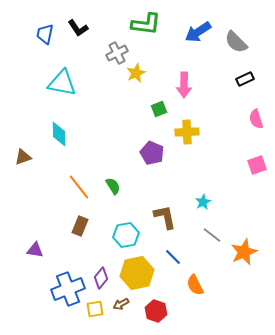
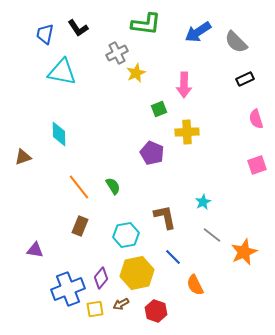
cyan triangle: moved 11 px up
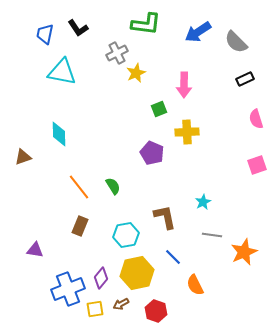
gray line: rotated 30 degrees counterclockwise
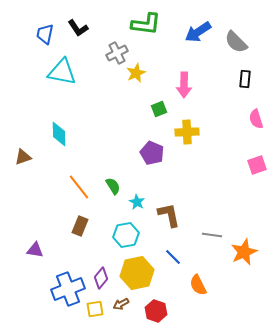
black rectangle: rotated 60 degrees counterclockwise
cyan star: moved 66 px left; rotated 14 degrees counterclockwise
brown L-shape: moved 4 px right, 2 px up
orange semicircle: moved 3 px right
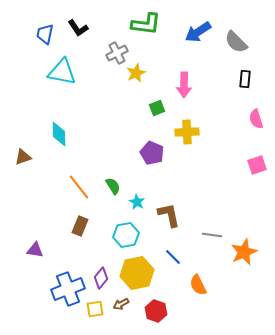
green square: moved 2 px left, 1 px up
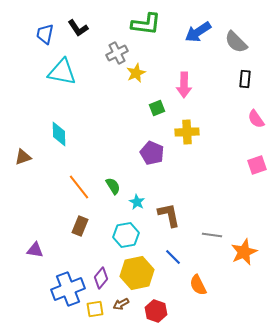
pink semicircle: rotated 18 degrees counterclockwise
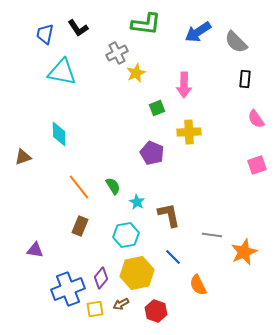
yellow cross: moved 2 px right
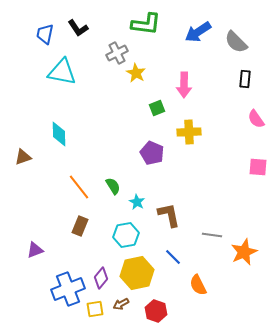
yellow star: rotated 18 degrees counterclockwise
pink square: moved 1 px right, 2 px down; rotated 24 degrees clockwise
purple triangle: rotated 30 degrees counterclockwise
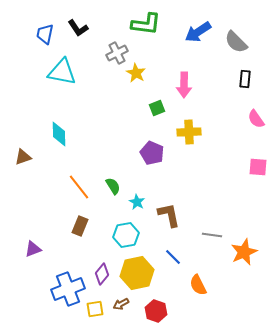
purple triangle: moved 2 px left, 1 px up
purple diamond: moved 1 px right, 4 px up
